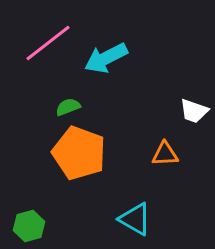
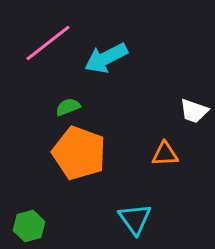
cyan triangle: rotated 24 degrees clockwise
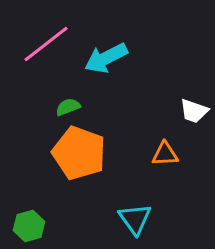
pink line: moved 2 px left, 1 px down
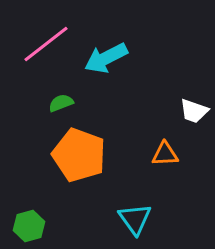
green semicircle: moved 7 px left, 4 px up
orange pentagon: moved 2 px down
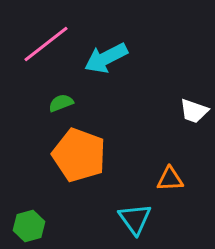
orange triangle: moved 5 px right, 25 px down
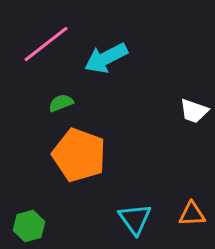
orange triangle: moved 22 px right, 35 px down
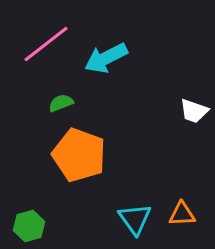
orange triangle: moved 10 px left
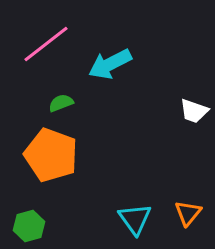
cyan arrow: moved 4 px right, 6 px down
orange pentagon: moved 28 px left
orange triangle: moved 6 px right, 1 px up; rotated 48 degrees counterclockwise
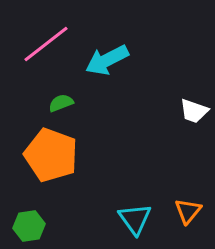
cyan arrow: moved 3 px left, 4 px up
orange triangle: moved 2 px up
green hexagon: rotated 8 degrees clockwise
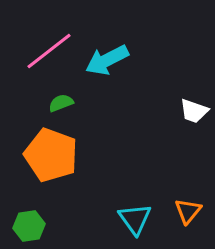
pink line: moved 3 px right, 7 px down
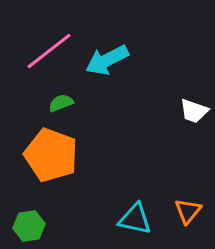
cyan triangle: rotated 42 degrees counterclockwise
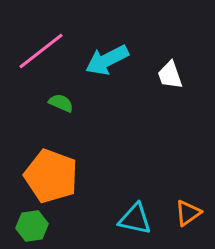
pink line: moved 8 px left
green semicircle: rotated 45 degrees clockwise
white trapezoid: moved 24 px left, 36 px up; rotated 52 degrees clockwise
orange pentagon: moved 21 px down
orange triangle: moved 2 px down; rotated 16 degrees clockwise
green hexagon: moved 3 px right
